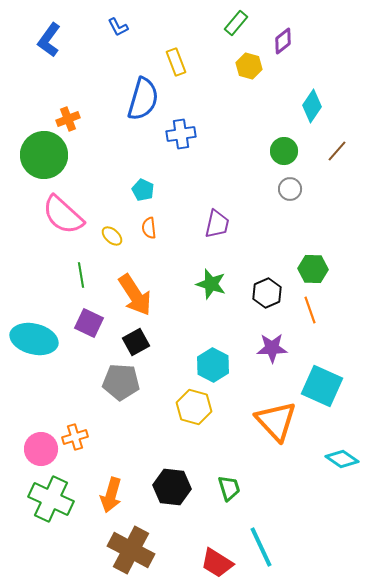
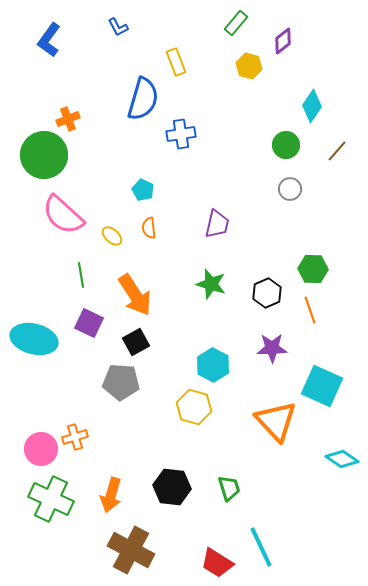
green circle at (284, 151): moved 2 px right, 6 px up
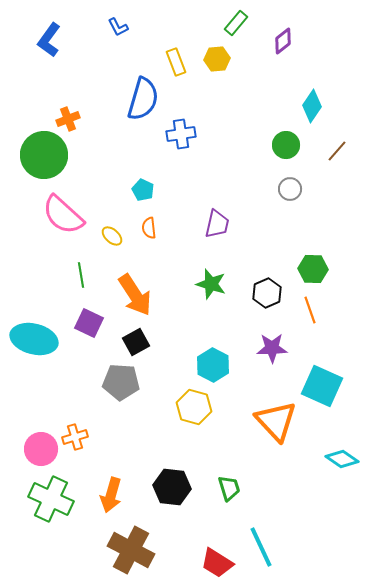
yellow hexagon at (249, 66): moved 32 px left, 7 px up; rotated 20 degrees counterclockwise
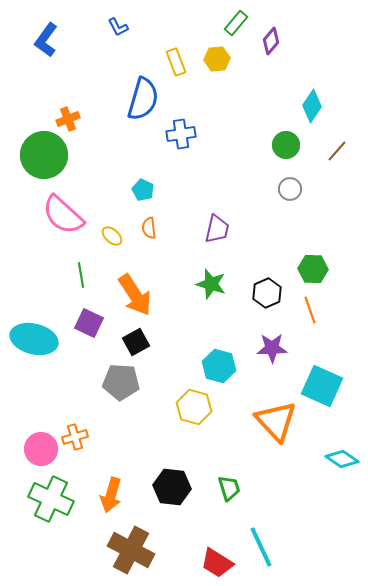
blue L-shape at (49, 40): moved 3 px left
purple diamond at (283, 41): moved 12 px left; rotated 12 degrees counterclockwise
purple trapezoid at (217, 224): moved 5 px down
cyan hexagon at (213, 365): moved 6 px right, 1 px down; rotated 12 degrees counterclockwise
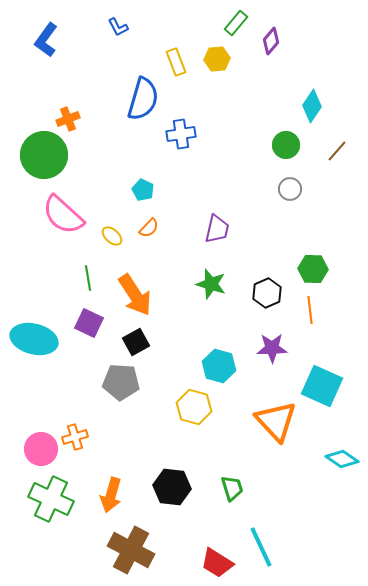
orange semicircle at (149, 228): rotated 130 degrees counterclockwise
green line at (81, 275): moved 7 px right, 3 px down
orange line at (310, 310): rotated 12 degrees clockwise
green trapezoid at (229, 488): moved 3 px right
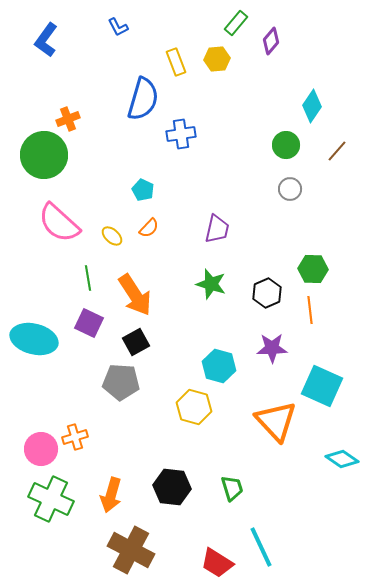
pink semicircle at (63, 215): moved 4 px left, 8 px down
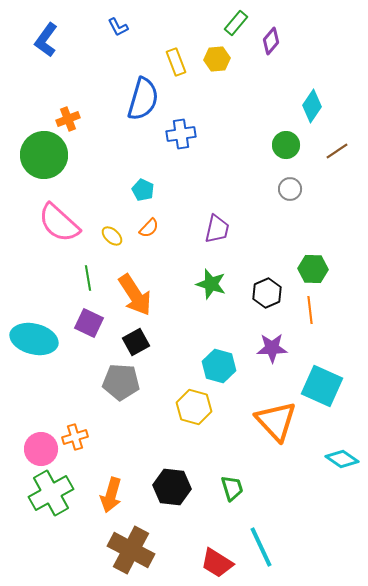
brown line at (337, 151): rotated 15 degrees clockwise
green cross at (51, 499): moved 6 px up; rotated 36 degrees clockwise
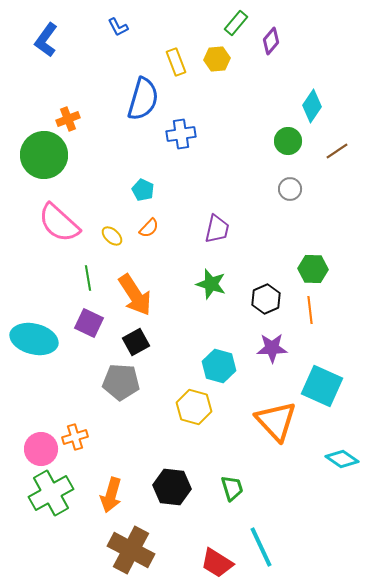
green circle at (286, 145): moved 2 px right, 4 px up
black hexagon at (267, 293): moved 1 px left, 6 px down
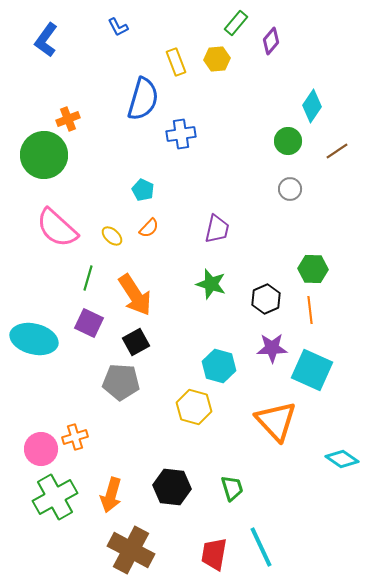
pink semicircle at (59, 223): moved 2 px left, 5 px down
green line at (88, 278): rotated 25 degrees clockwise
cyan square at (322, 386): moved 10 px left, 16 px up
green cross at (51, 493): moved 4 px right, 4 px down
red trapezoid at (217, 563): moved 3 px left, 9 px up; rotated 68 degrees clockwise
